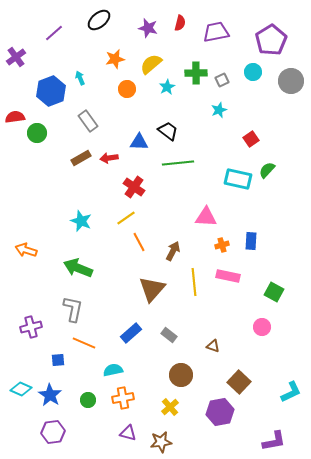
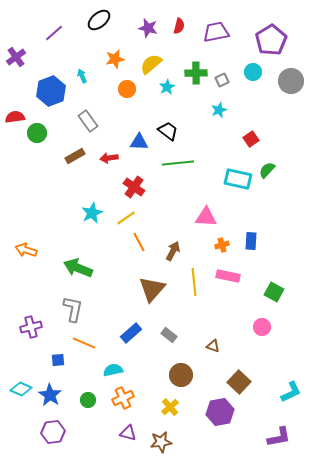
red semicircle at (180, 23): moved 1 px left, 3 px down
cyan arrow at (80, 78): moved 2 px right, 2 px up
brown rectangle at (81, 158): moved 6 px left, 2 px up
cyan star at (81, 221): moved 11 px right, 8 px up; rotated 25 degrees clockwise
orange cross at (123, 398): rotated 15 degrees counterclockwise
purple L-shape at (274, 441): moved 5 px right, 4 px up
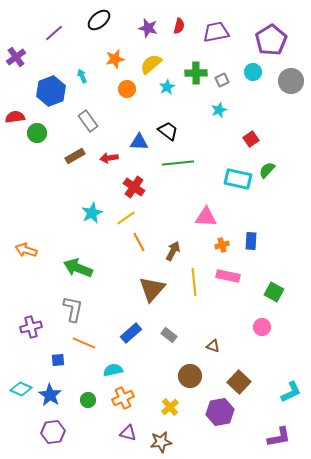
brown circle at (181, 375): moved 9 px right, 1 px down
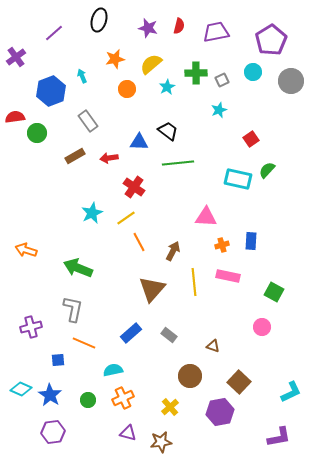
black ellipse at (99, 20): rotated 35 degrees counterclockwise
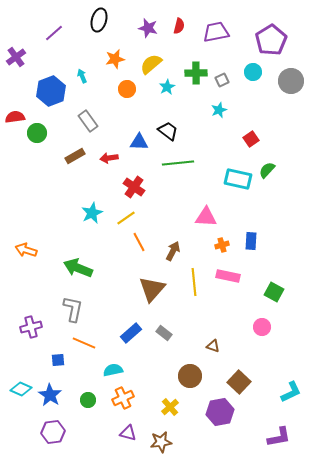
gray rectangle at (169, 335): moved 5 px left, 2 px up
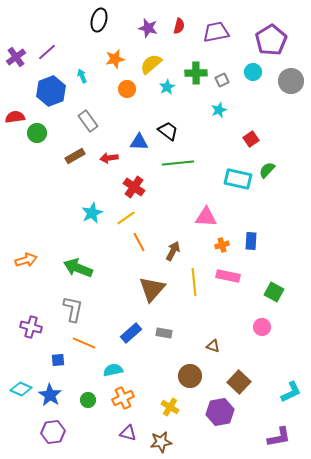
purple line at (54, 33): moved 7 px left, 19 px down
orange arrow at (26, 250): moved 10 px down; rotated 145 degrees clockwise
purple cross at (31, 327): rotated 30 degrees clockwise
gray rectangle at (164, 333): rotated 28 degrees counterclockwise
yellow cross at (170, 407): rotated 18 degrees counterclockwise
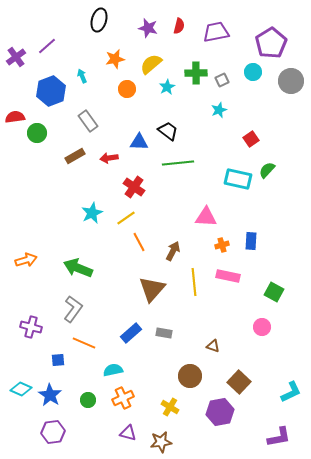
purple pentagon at (271, 40): moved 3 px down
purple line at (47, 52): moved 6 px up
gray L-shape at (73, 309): rotated 24 degrees clockwise
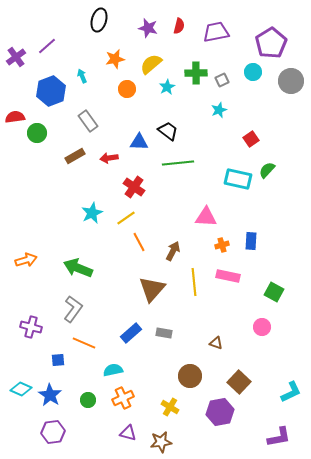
brown triangle at (213, 346): moved 3 px right, 3 px up
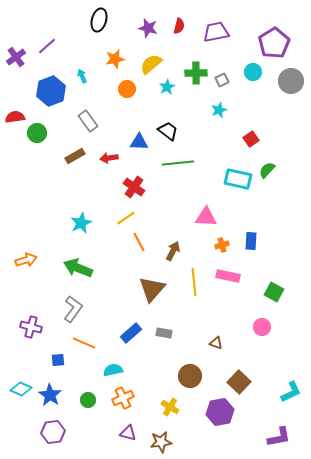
purple pentagon at (271, 43): moved 3 px right
cyan star at (92, 213): moved 11 px left, 10 px down
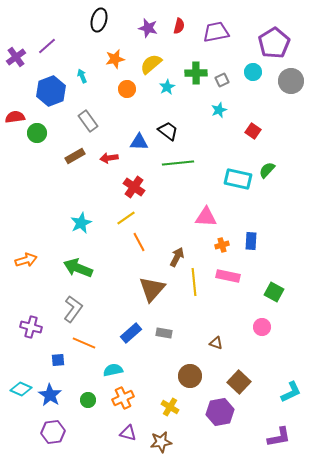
red square at (251, 139): moved 2 px right, 8 px up; rotated 21 degrees counterclockwise
brown arrow at (173, 251): moved 4 px right, 6 px down
